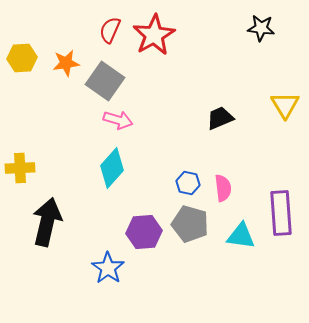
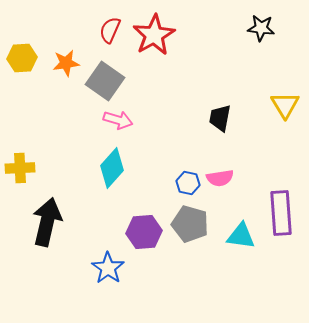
black trapezoid: rotated 56 degrees counterclockwise
pink semicircle: moved 3 px left, 10 px up; rotated 88 degrees clockwise
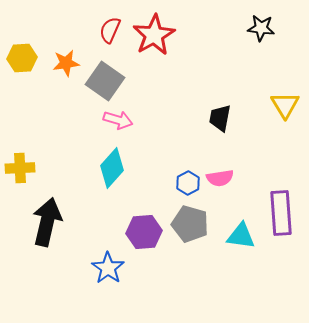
blue hexagon: rotated 20 degrees clockwise
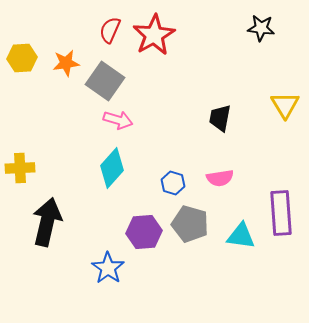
blue hexagon: moved 15 px left; rotated 15 degrees counterclockwise
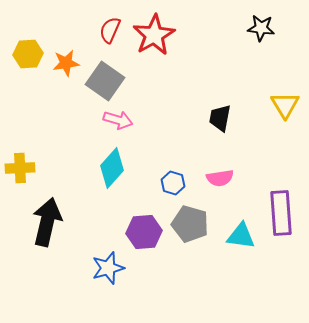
yellow hexagon: moved 6 px right, 4 px up
blue star: rotated 20 degrees clockwise
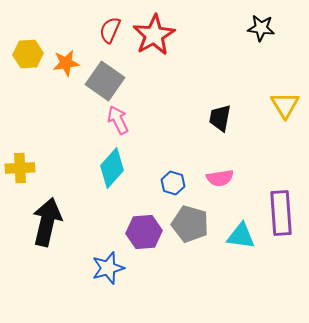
pink arrow: rotated 132 degrees counterclockwise
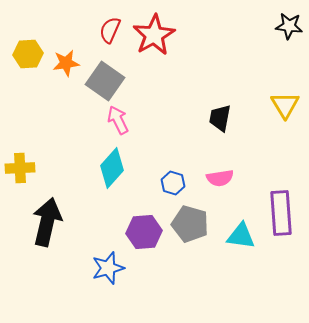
black star: moved 28 px right, 2 px up
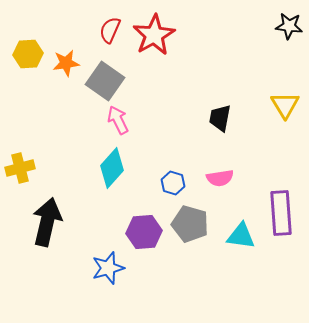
yellow cross: rotated 12 degrees counterclockwise
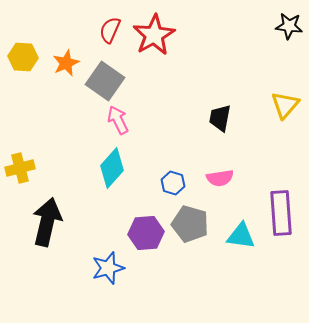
yellow hexagon: moved 5 px left, 3 px down; rotated 8 degrees clockwise
orange star: rotated 16 degrees counterclockwise
yellow triangle: rotated 12 degrees clockwise
purple hexagon: moved 2 px right, 1 px down
